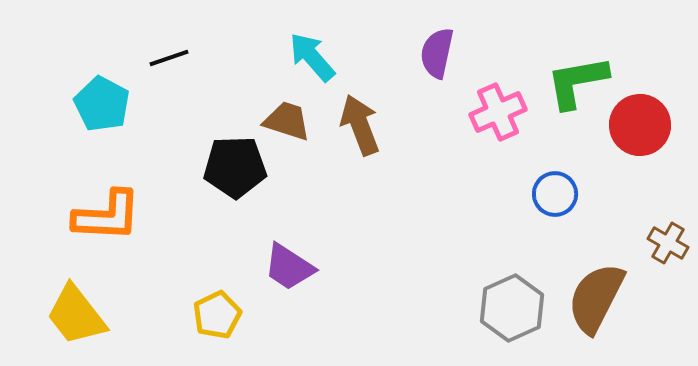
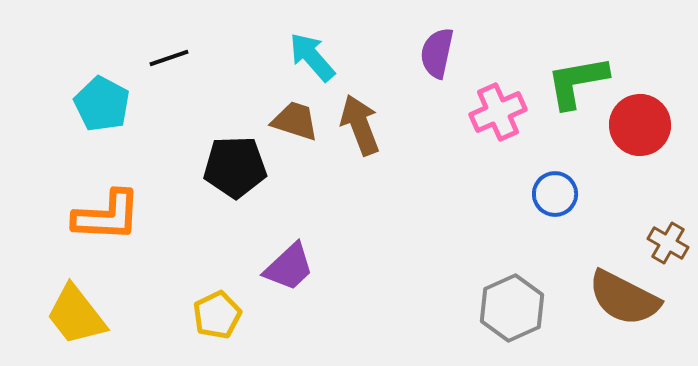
brown trapezoid: moved 8 px right
purple trapezoid: rotated 76 degrees counterclockwise
brown semicircle: moved 28 px right; rotated 90 degrees counterclockwise
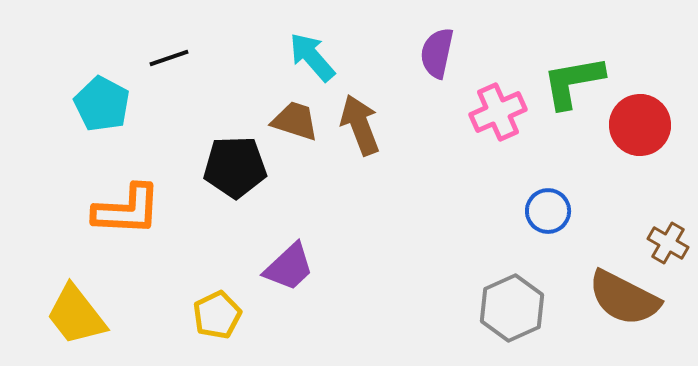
green L-shape: moved 4 px left
blue circle: moved 7 px left, 17 px down
orange L-shape: moved 20 px right, 6 px up
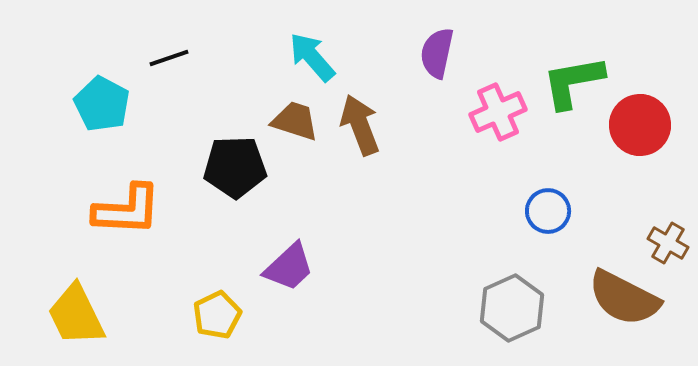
yellow trapezoid: rotated 12 degrees clockwise
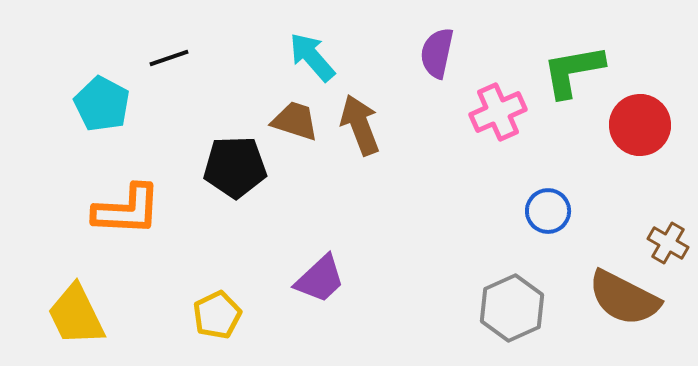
green L-shape: moved 11 px up
purple trapezoid: moved 31 px right, 12 px down
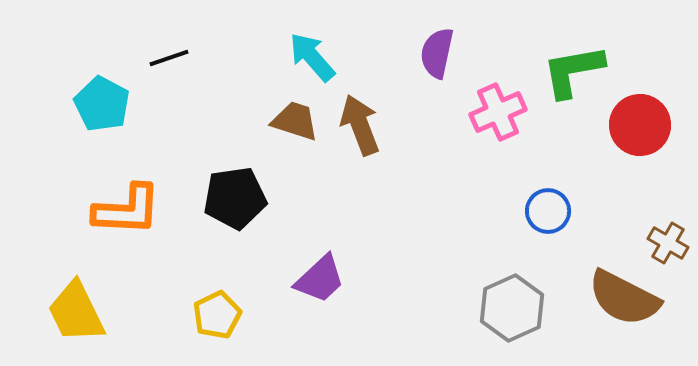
black pentagon: moved 31 px down; rotated 6 degrees counterclockwise
yellow trapezoid: moved 3 px up
